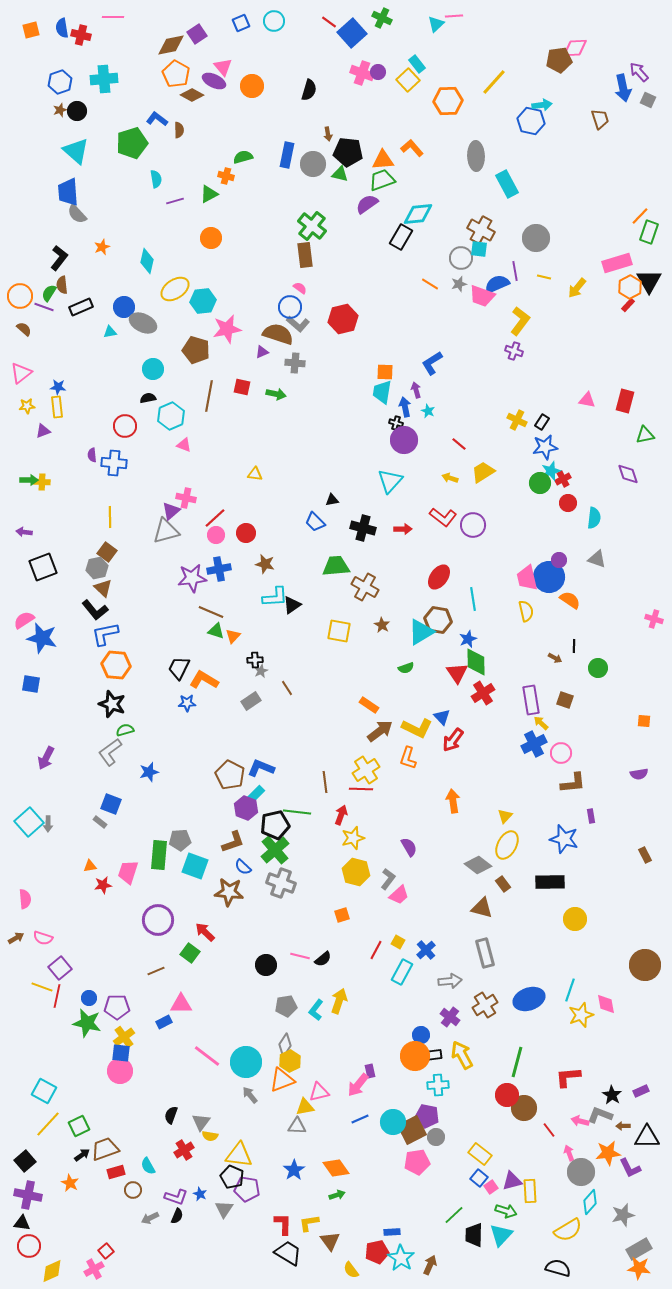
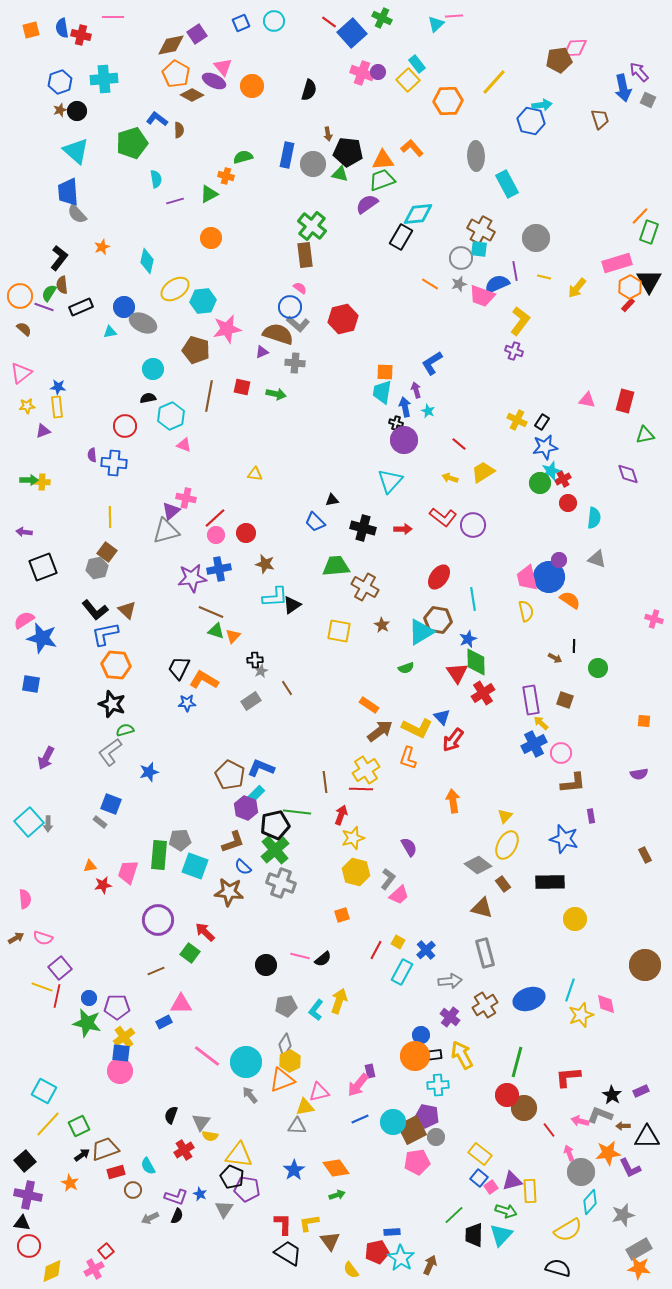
brown triangle at (103, 588): moved 24 px right, 22 px down
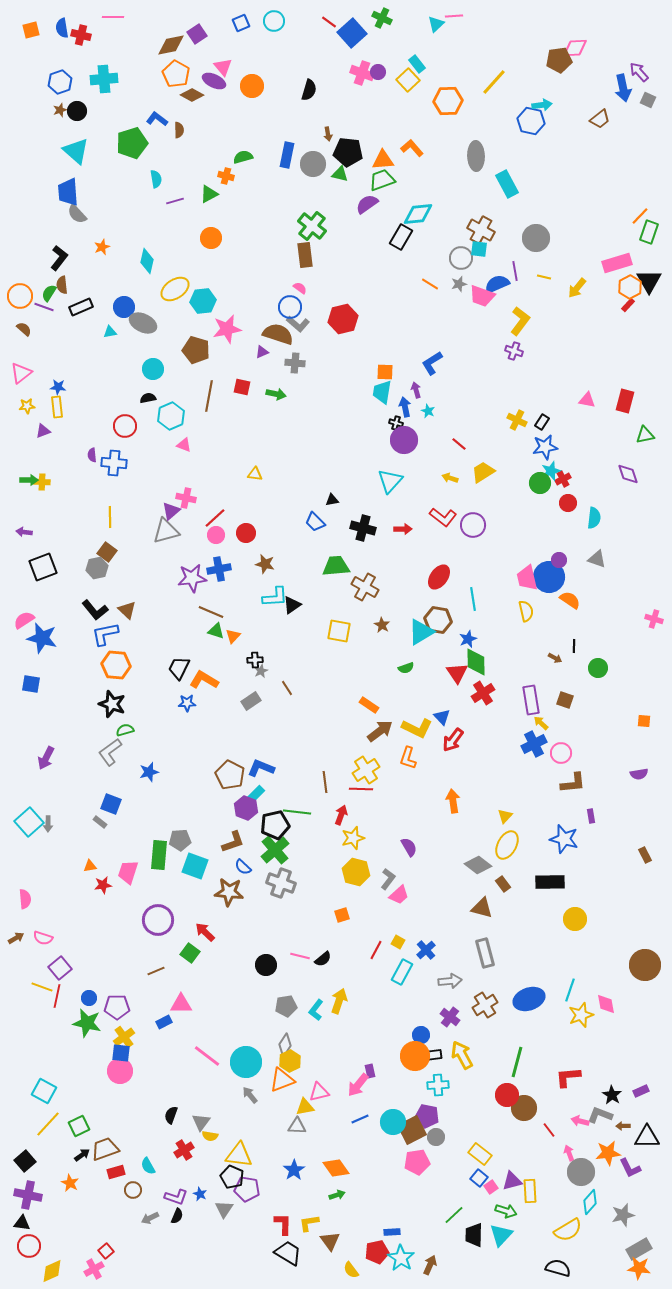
brown trapezoid at (600, 119): rotated 70 degrees clockwise
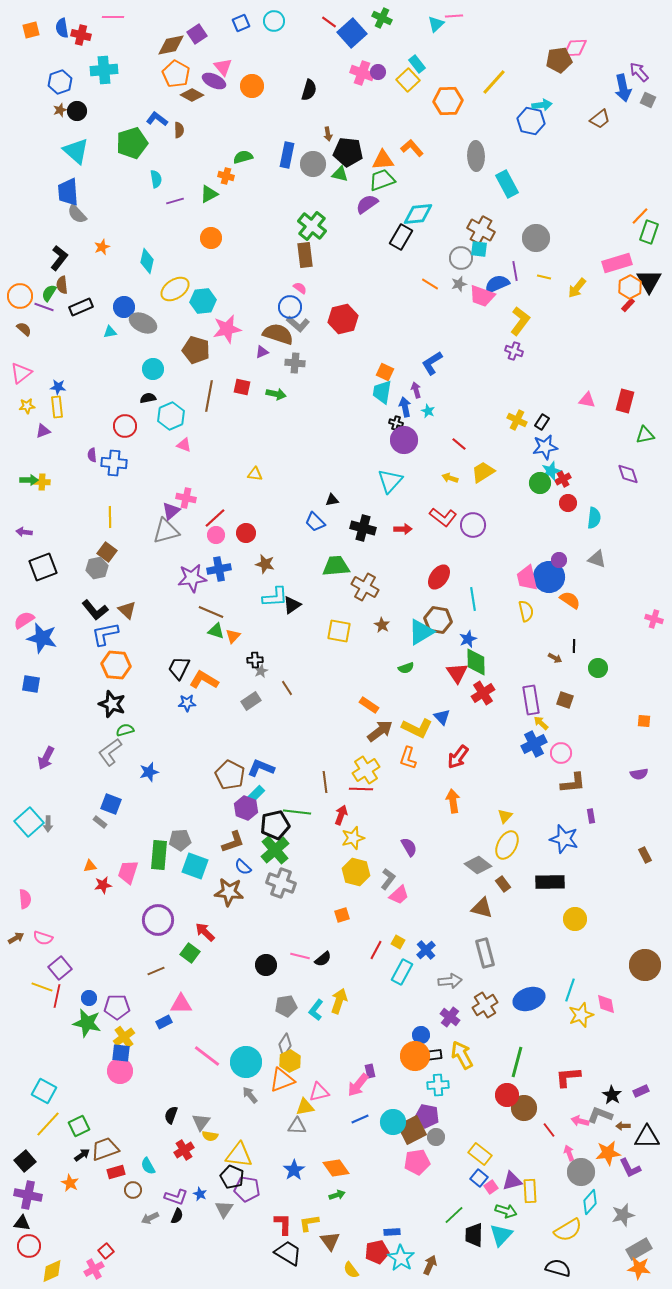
cyan cross at (104, 79): moved 9 px up
orange square at (385, 372): rotated 24 degrees clockwise
red arrow at (453, 740): moved 5 px right, 17 px down
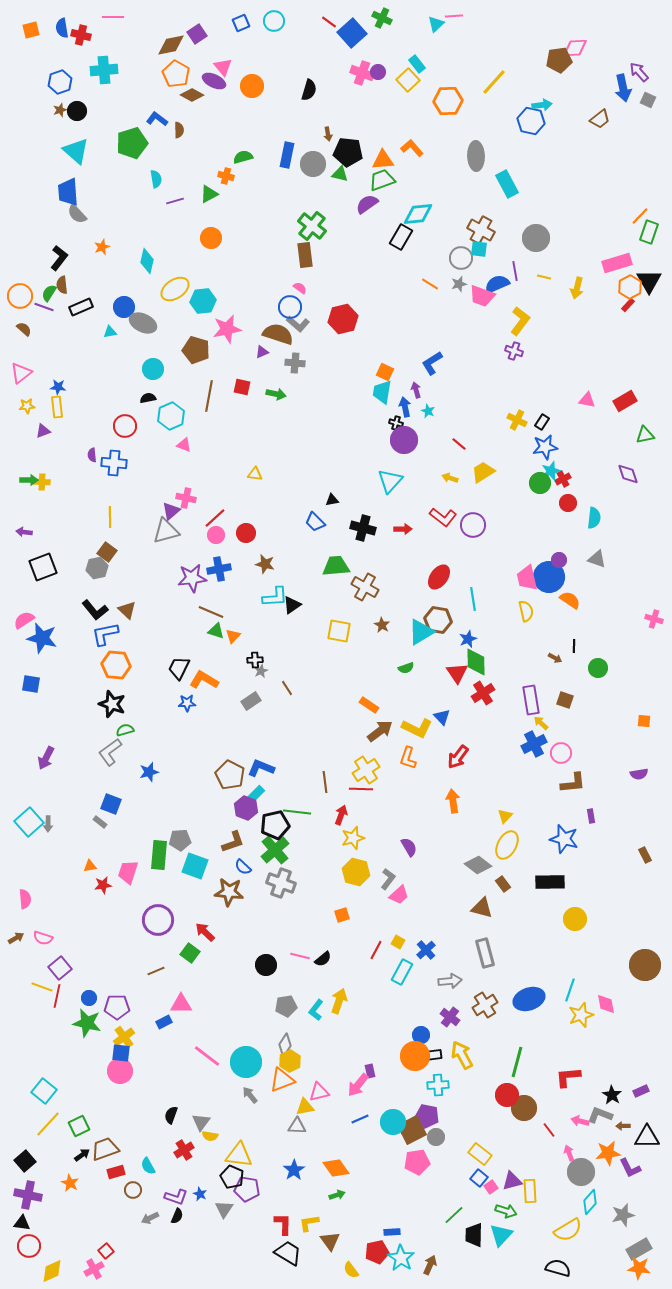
yellow arrow at (577, 288): rotated 25 degrees counterclockwise
red rectangle at (625, 401): rotated 45 degrees clockwise
cyan square at (44, 1091): rotated 10 degrees clockwise
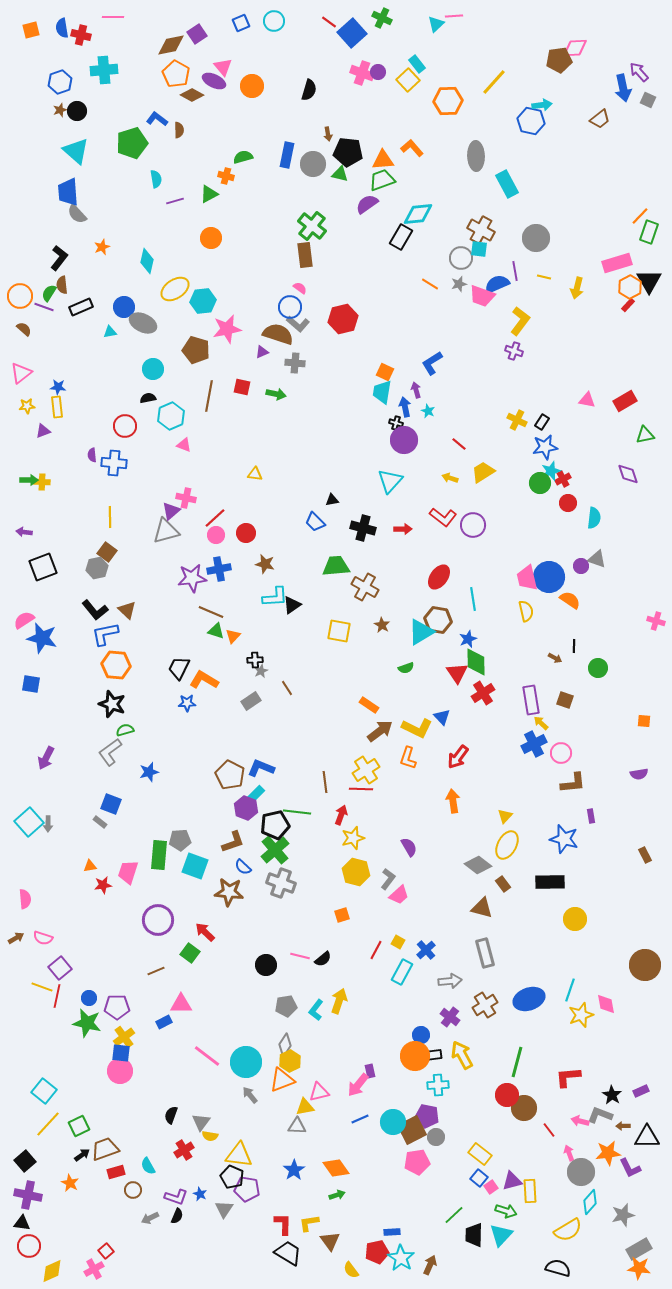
purple circle at (559, 560): moved 22 px right, 6 px down
pink cross at (654, 619): moved 2 px right, 2 px down
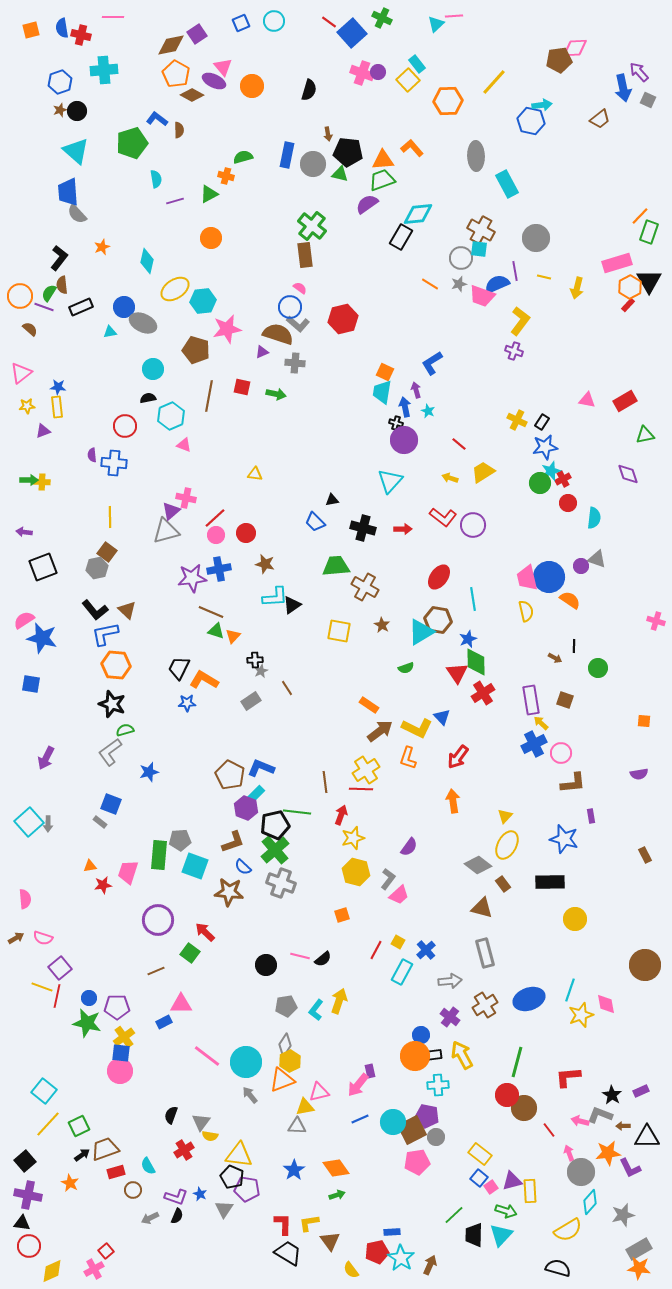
brown semicircle at (24, 329): moved 6 px right
purple semicircle at (409, 847): rotated 66 degrees clockwise
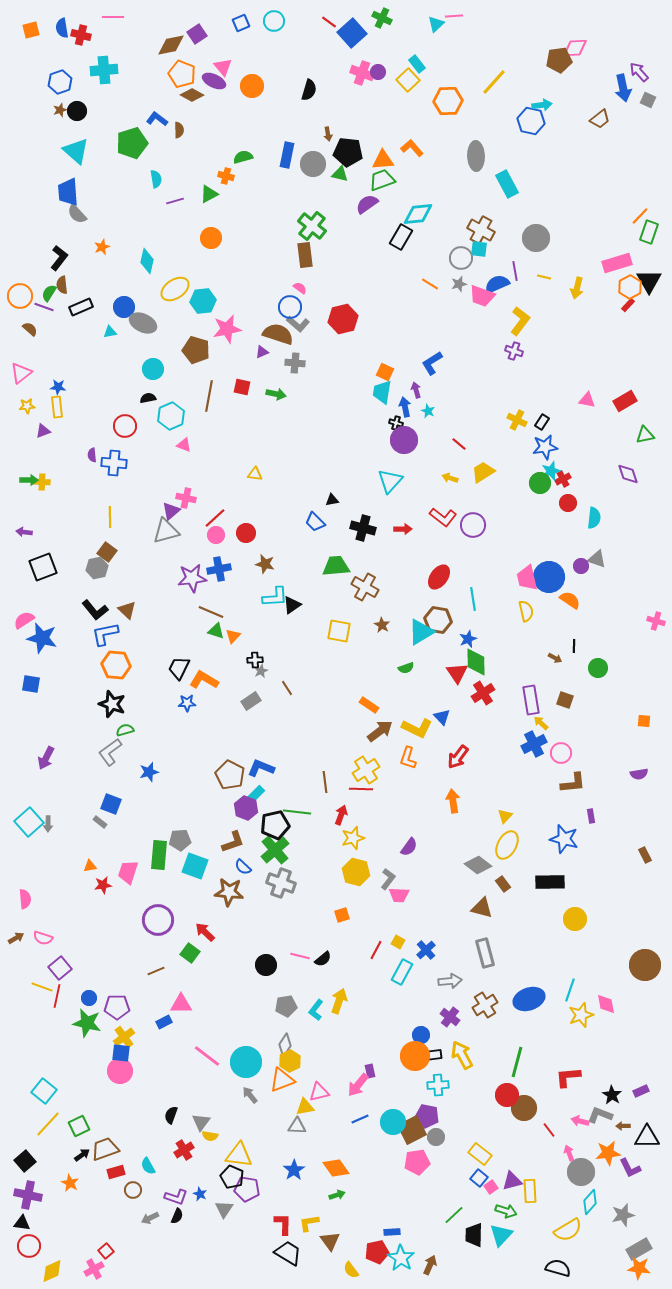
orange pentagon at (176, 74): moved 6 px right; rotated 8 degrees counterclockwise
pink trapezoid at (399, 895): rotated 45 degrees clockwise
